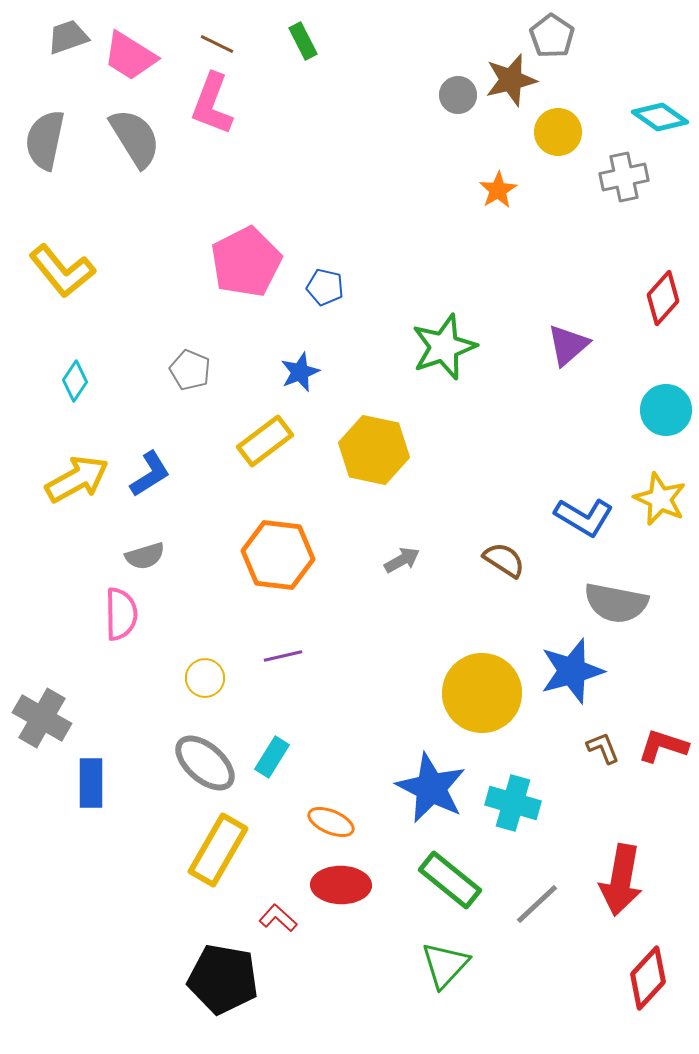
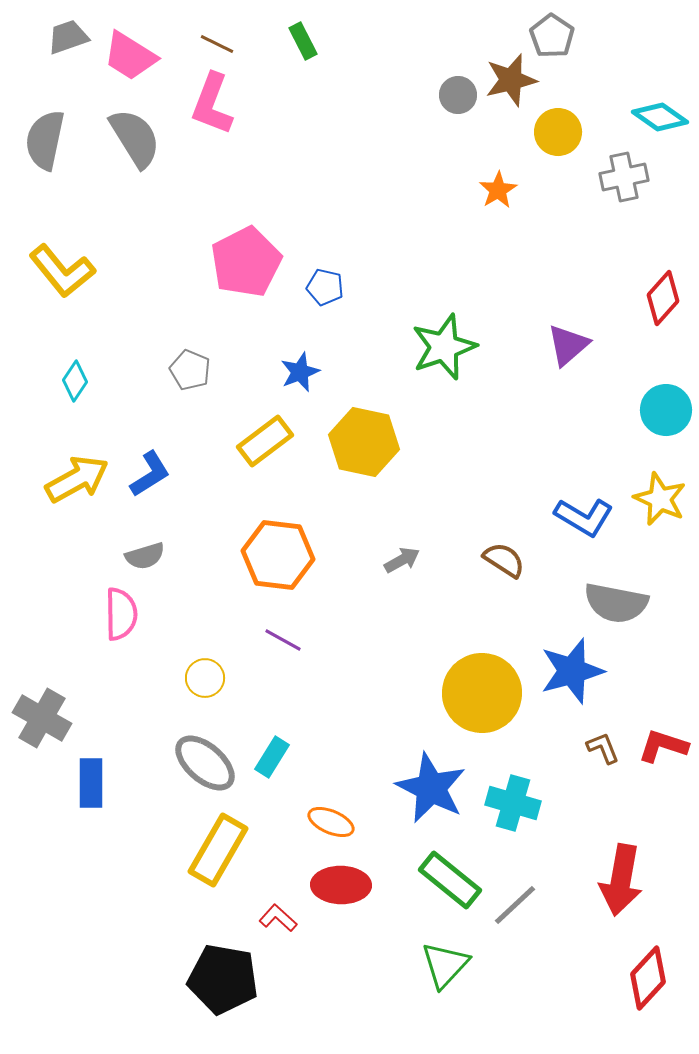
yellow hexagon at (374, 450): moved 10 px left, 8 px up
purple line at (283, 656): moved 16 px up; rotated 42 degrees clockwise
gray line at (537, 904): moved 22 px left, 1 px down
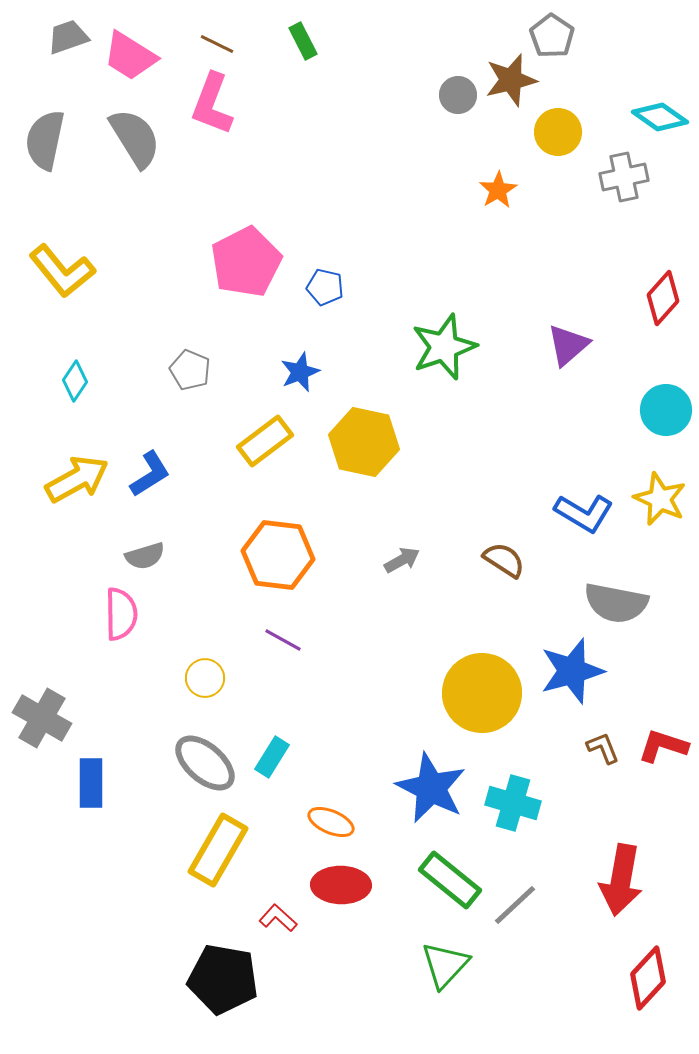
blue L-shape at (584, 517): moved 4 px up
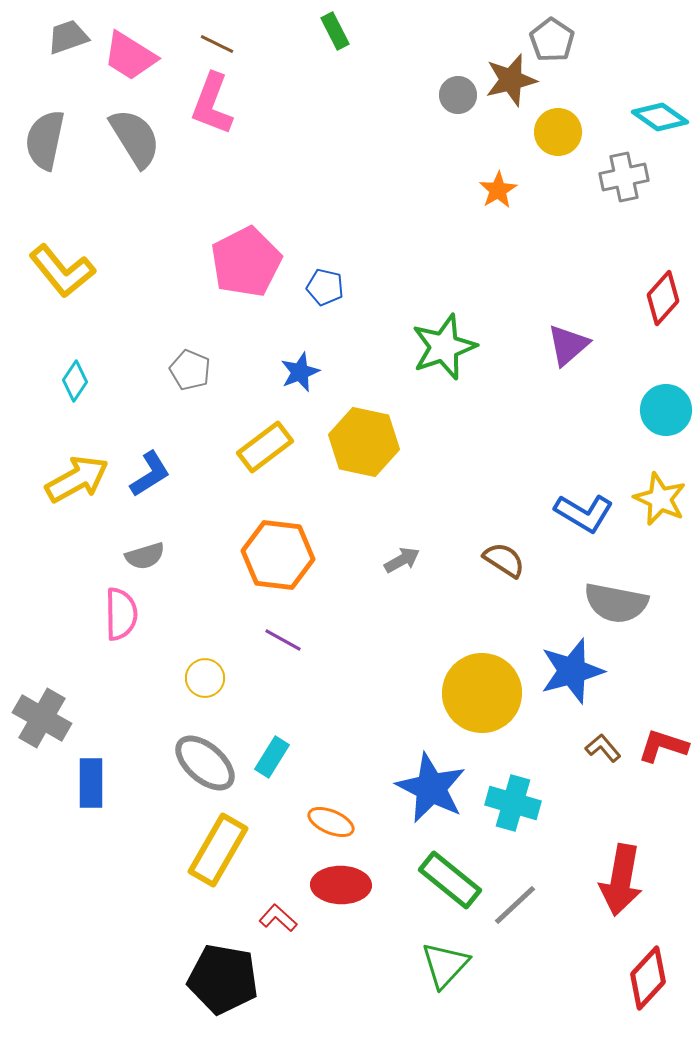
gray pentagon at (552, 36): moved 4 px down
green rectangle at (303, 41): moved 32 px right, 10 px up
yellow rectangle at (265, 441): moved 6 px down
brown L-shape at (603, 748): rotated 18 degrees counterclockwise
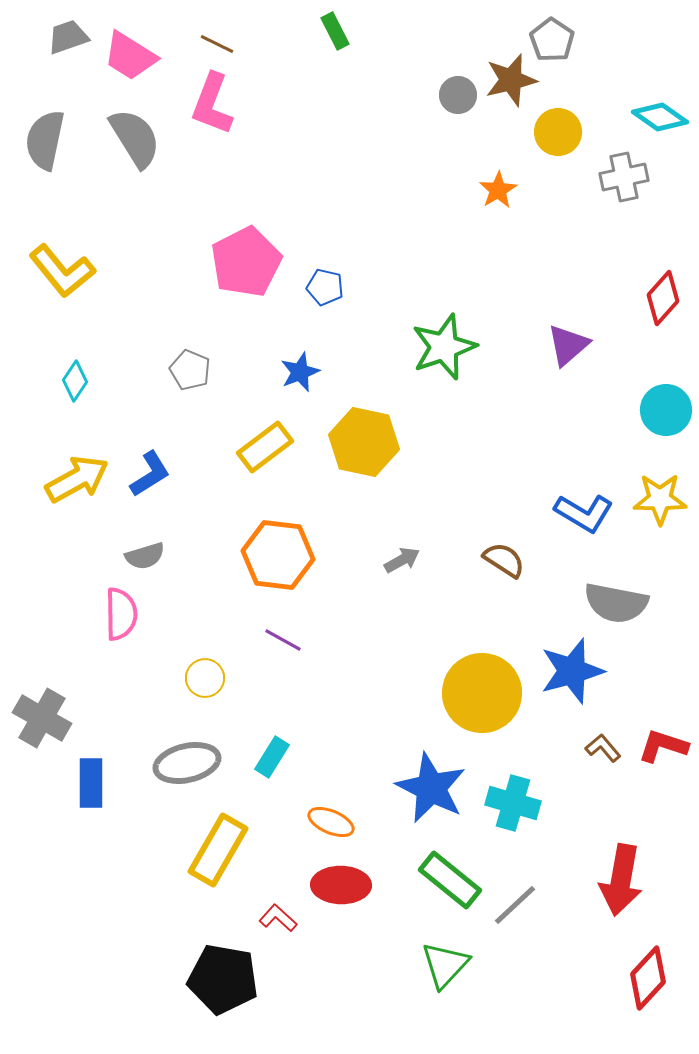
yellow star at (660, 499): rotated 24 degrees counterclockwise
gray ellipse at (205, 763): moved 18 px left; rotated 54 degrees counterclockwise
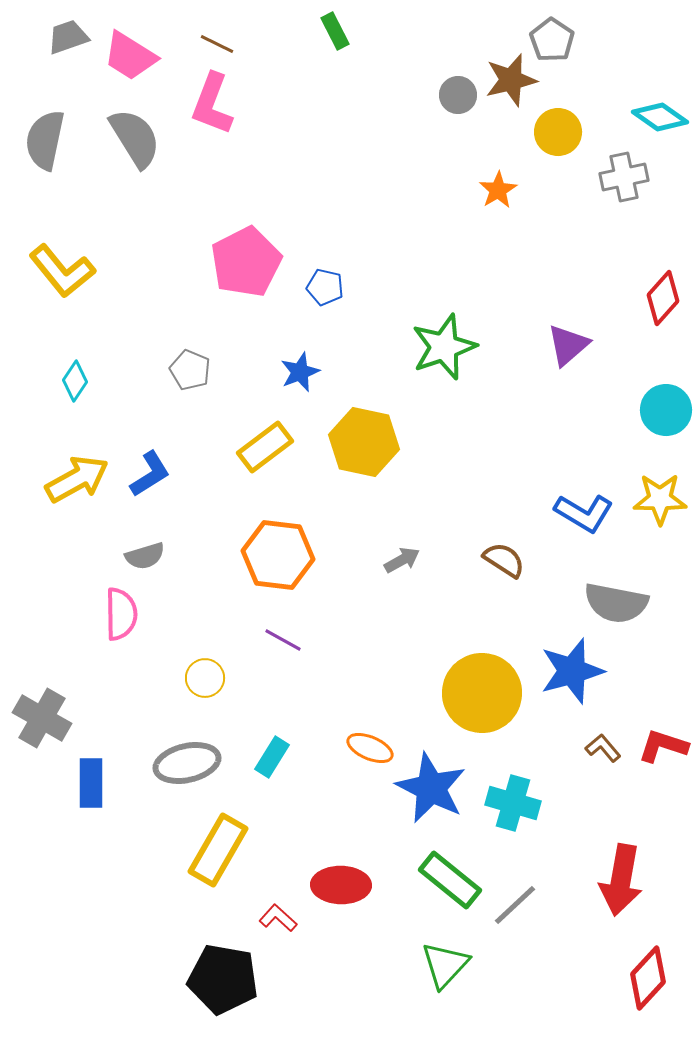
orange ellipse at (331, 822): moved 39 px right, 74 px up
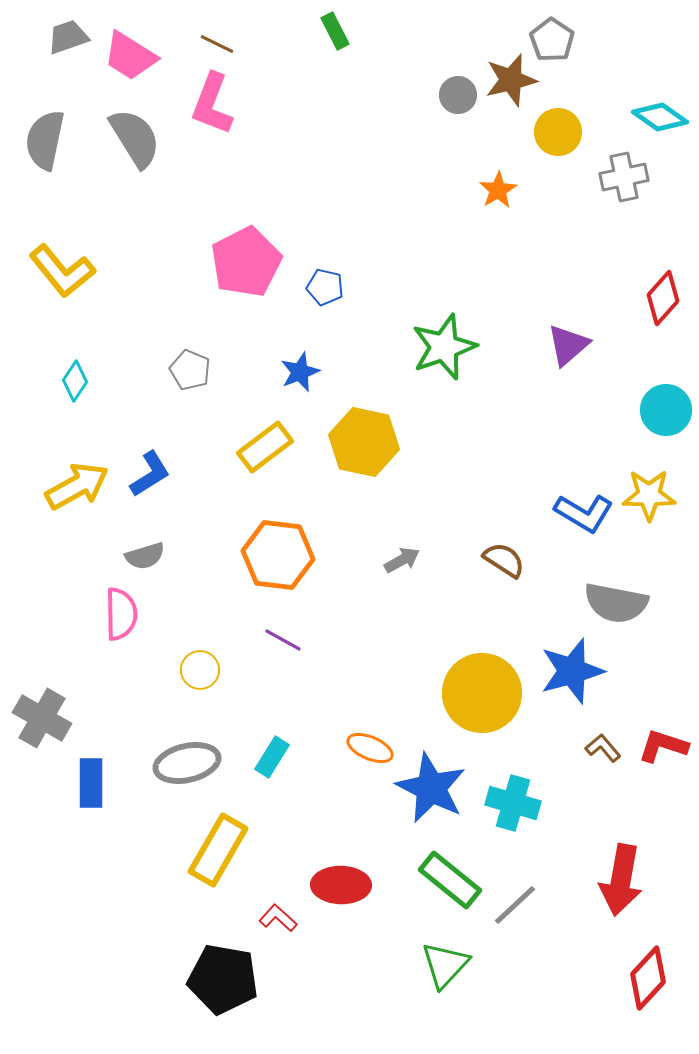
yellow arrow at (77, 479): moved 7 px down
yellow star at (660, 499): moved 11 px left, 4 px up
yellow circle at (205, 678): moved 5 px left, 8 px up
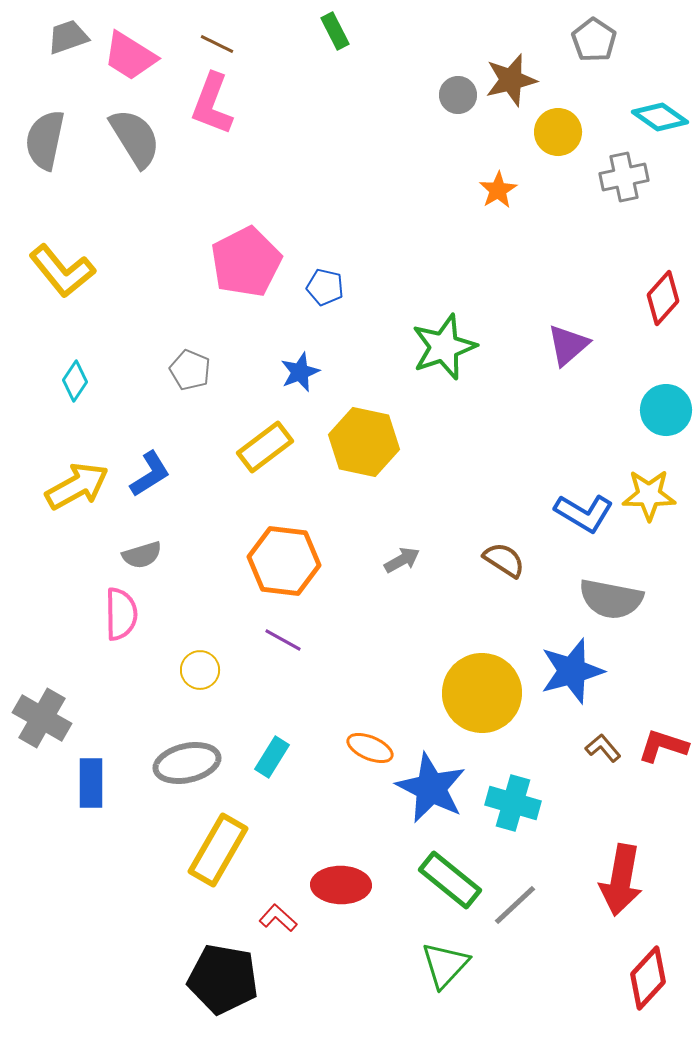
gray pentagon at (552, 40): moved 42 px right
orange hexagon at (278, 555): moved 6 px right, 6 px down
gray semicircle at (145, 556): moved 3 px left, 1 px up
gray semicircle at (616, 603): moved 5 px left, 4 px up
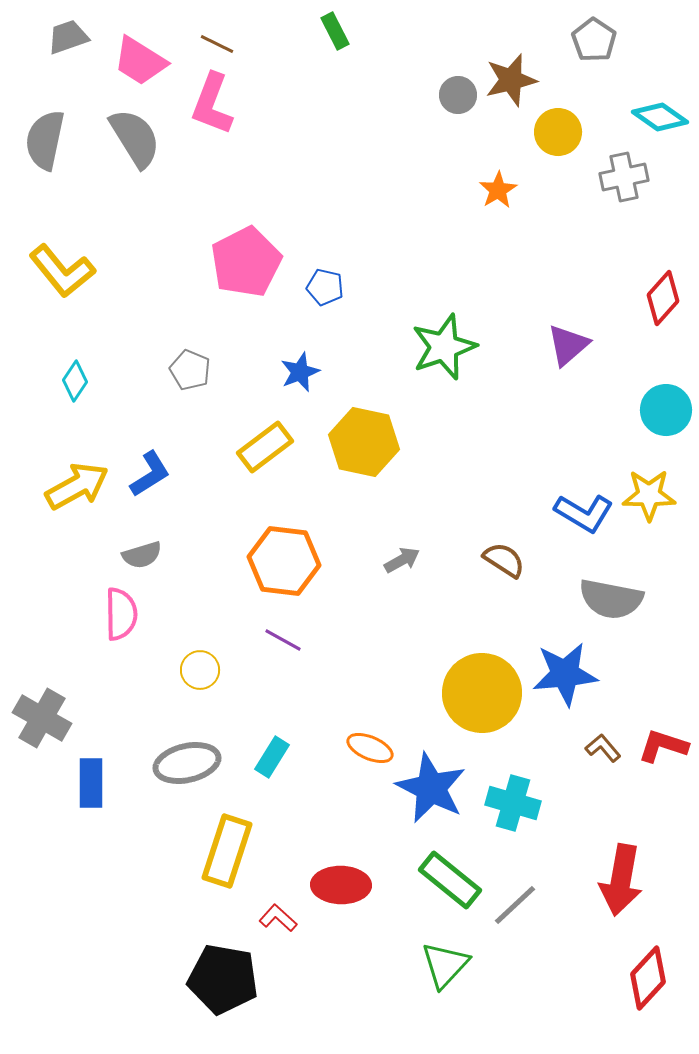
pink trapezoid at (130, 56): moved 10 px right, 5 px down
blue star at (572, 671): moved 7 px left, 3 px down; rotated 10 degrees clockwise
yellow rectangle at (218, 850): moved 9 px right, 1 px down; rotated 12 degrees counterclockwise
